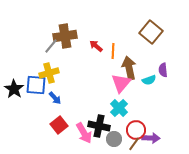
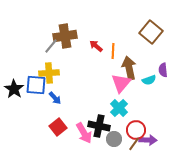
yellow cross: rotated 12 degrees clockwise
red square: moved 1 px left, 2 px down
purple arrow: moved 3 px left, 2 px down
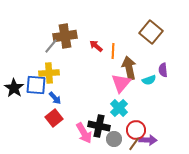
black star: moved 1 px up
red square: moved 4 px left, 9 px up
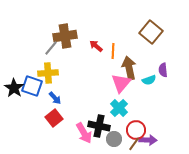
gray line: moved 2 px down
yellow cross: moved 1 px left
blue square: moved 4 px left, 1 px down; rotated 15 degrees clockwise
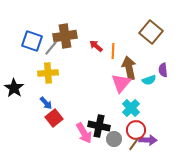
blue square: moved 45 px up
blue arrow: moved 9 px left, 5 px down
cyan cross: moved 12 px right
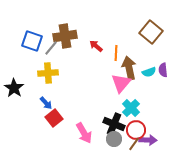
orange line: moved 3 px right, 2 px down
cyan semicircle: moved 8 px up
black cross: moved 15 px right, 2 px up; rotated 10 degrees clockwise
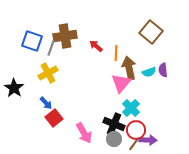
gray line: rotated 21 degrees counterclockwise
yellow cross: rotated 24 degrees counterclockwise
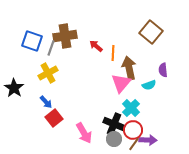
orange line: moved 3 px left
cyan semicircle: moved 13 px down
blue arrow: moved 1 px up
red circle: moved 3 px left
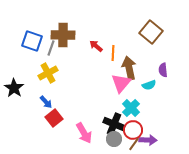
brown cross: moved 2 px left, 1 px up; rotated 10 degrees clockwise
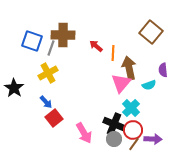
purple arrow: moved 5 px right, 1 px up
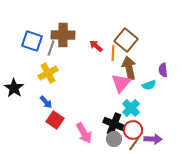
brown square: moved 25 px left, 8 px down
red square: moved 1 px right, 2 px down; rotated 18 degrees counterclockwise
